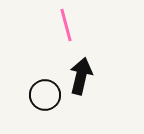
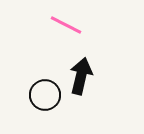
pink line: rotated 48 degrees counterclockwise
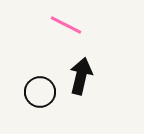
black circle: moved 5 px left, 3 px up
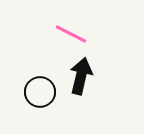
pink line: moved 5 px right, 9 px down
